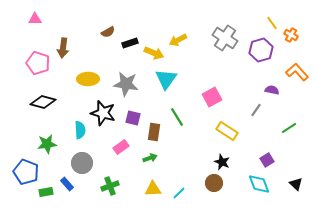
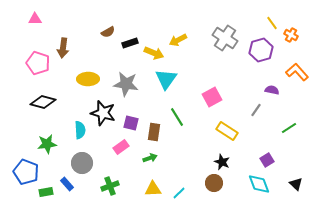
purple square at (133, 118): moved 2 px left, 5 px down
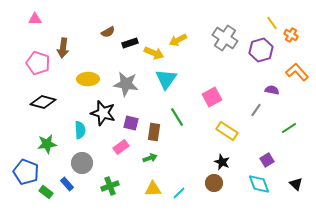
green rectangle at (46, 192): rotated 48 degrees clockwise
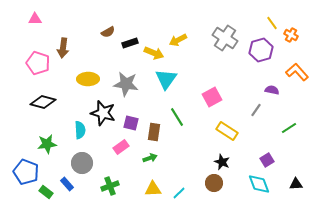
black triangle at (296, 184): rotated 48 degrees counterclockwise
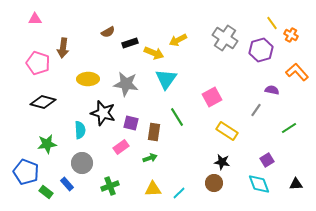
black star at (222, 162): rotated 14 degrees counterclockwise
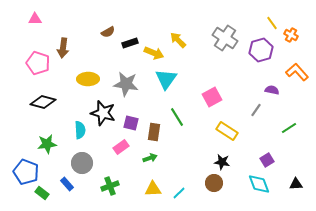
yellow arrow at (178, 40): rotated 72 degrees clockwise
green rectangle at (46, 192): moved 4 px left, 1 px down
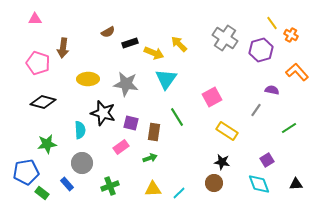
yellow arrow at (178, 40): moved 1 px right, 4 px down
blue pentagon at (26, 172): rotated 30 degrees counterclockwise
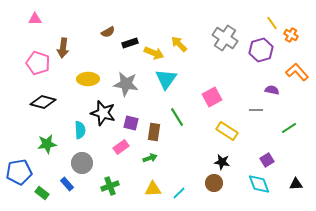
gray line at (256, 110): rotated 56 degrees clockwise
blue pentagon at (26, 172): moved 7 px left
